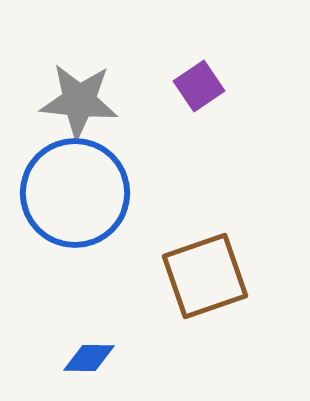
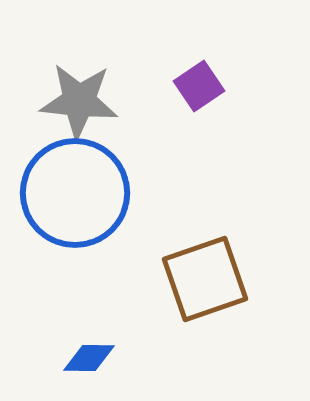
brown square: moved 3 px down
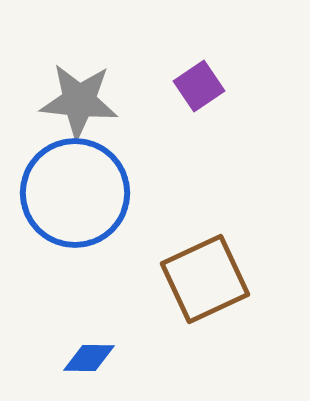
brown square: rotated 6 degrees counterclockwise
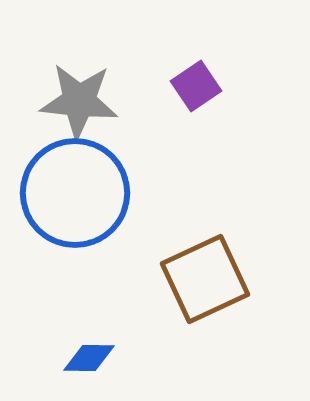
purple square: moved 3 px left
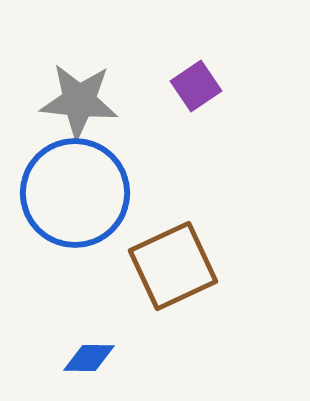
brown square: moved 32 px left, 13 px up
